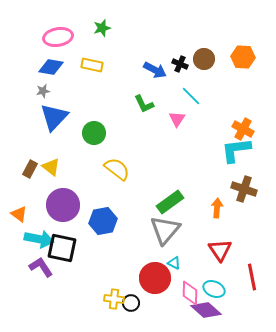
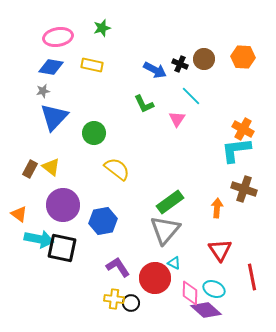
purple L-shape: moved 77 px right
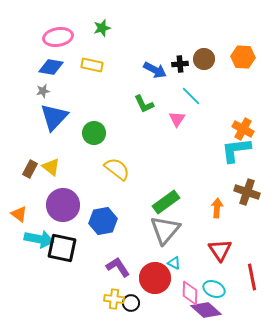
black cross: rotated 28 degrees counterclockwise
brown cross: moved 3 px right, 3 px down
green rectangle: moved 4 px left
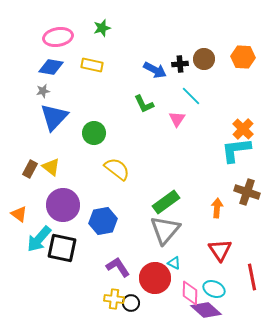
orange cross: rotated 15 degrees clockwise
cyan arrow: rotated 120 degrees clockwise
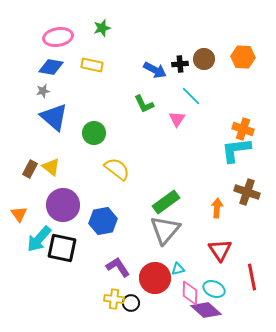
blue triangle: rotated 32 degrees counterclockwise
orange cross: rotated 25 degrees counterclockwise
orange triangle: rotated 18 degrees clockwise
cyan triangle: moved 4 px right, 6 px down; rotated 40 degrees counterclockwise
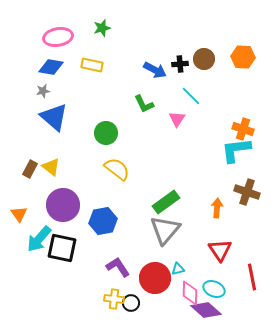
green circle: moved 12 px right
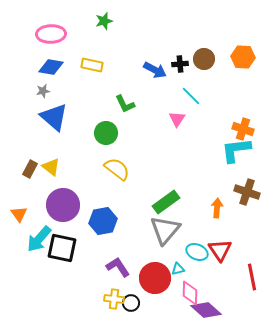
green star: moved 2 px right, 7 px up
pink ellipse: moved 7 px left, 3 px up; rotated 8 degrees clockwise
green L-shape: moved 19 px left
cyan ellipse: moved 17 px left, 37 px up
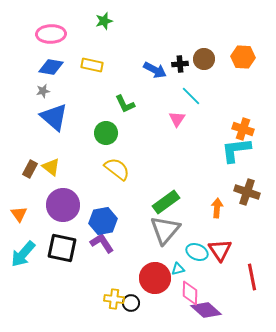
cyan arrow: moved 16 px left, 15 px down
purple L-shape: moved 16 px left, 24 px up
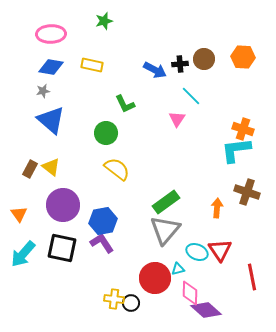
blue triangle: moved 3 px left, 3 px down
